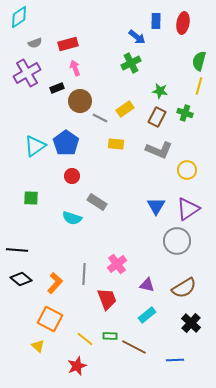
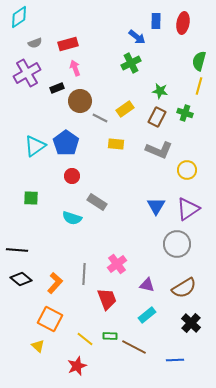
gray circle at (177, 241): moved 3 px down
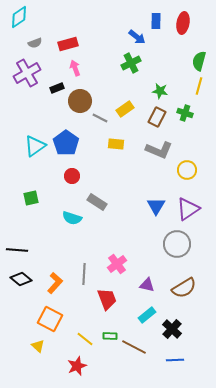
green square at (31, 198): rotated 14 degrees counterclockwise
black cross at (191, 323): moved 19 px left, 6 px down
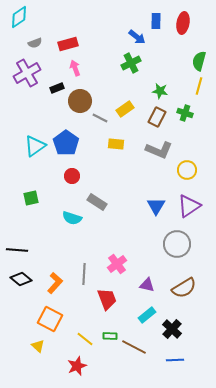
purple triangle at (188, 209): moved 1 px right, 3 px up
